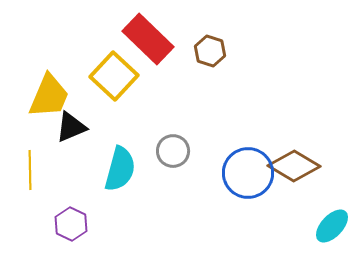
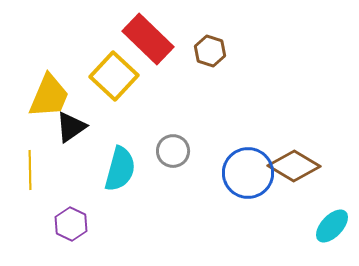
black triangle: rotated 12 degrees counterclockwise
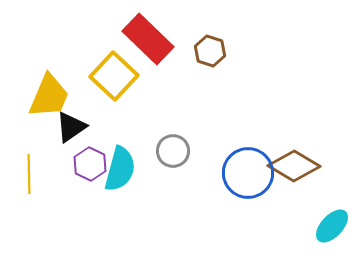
yellow line: moved 1 px left, 4 px down
purple hexagon: moved 19 px right, 60 px up
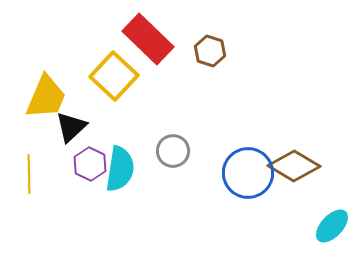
yellow trapezoid: moved 3 px left, 1 px down
black triangle: rotated 8 degrees counterclockwise
cyan semicircle: rotated 6 degrees counterclockwise
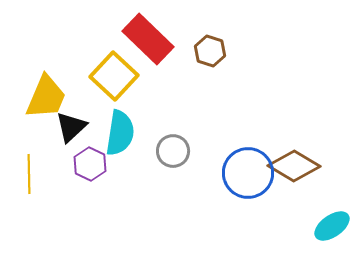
cyan semicircle: moved 36 px up
cyan ellipse: rotated 12 degrees clockwise
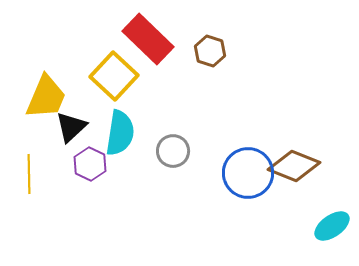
brown diamond: rotated 9 degrees counterclockwise
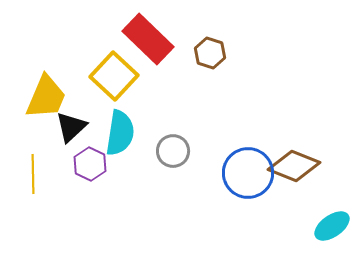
brown hexagon: moved 2 px down
yellow line: moved 4 px right
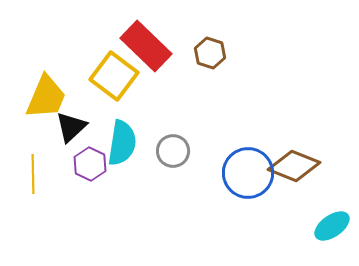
red rectangle: moved 2 px left, 7 px down
yellow square: rotated 6 degrees counterclockwise
cyan semicircle: moved 2 px right, 10 px down
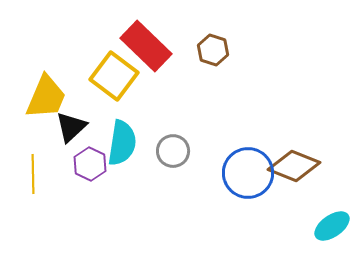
brown hexagon: moved 3 px right, 3 px up
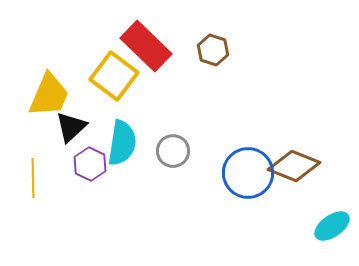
yellow trapezoid: moved 3 px right, 2 px up
yellow line: moved 4 px down
